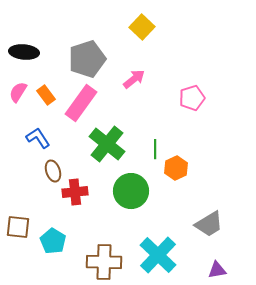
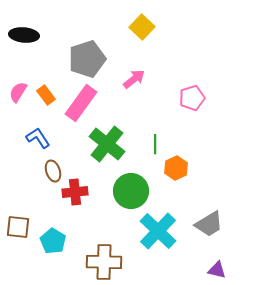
black ellipse: moved 17 px up
green line: moved 5 px up
cyan cross: moved 24 px up
purple triangle: rotated 24 degrees clockwise
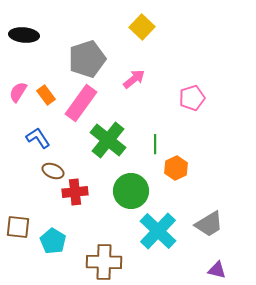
green cross: moved 1 px right, 4 px up
brown ellipse: rotated 50 degrees counterclockwise
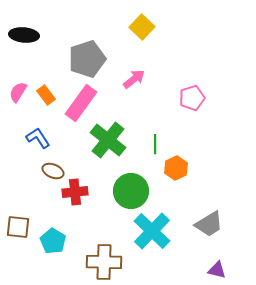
cyan cross: moved 6 px left
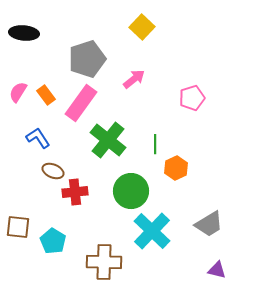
black ellipse: moved 2 px up
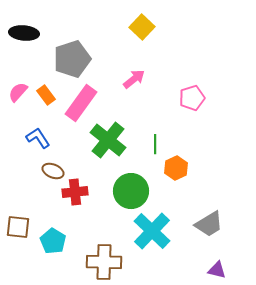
gray pentagon: moved 15 px left
pink semicircle: rotated 10 degrees clockwise
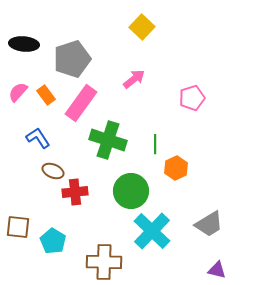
black ellipse: moved 11 px down
green cross: rotated 21 degrees counterclockwise
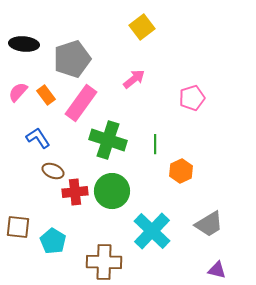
yellow square: rotated 10 degrees clockwise
orange hexagon: moved 5 px right, 3 px down
green circle: moved 19 px left
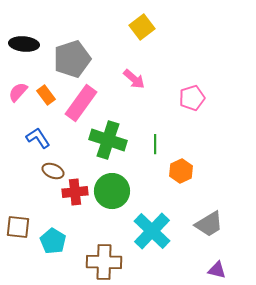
pink arrow: rotated 80 degrees clockwise
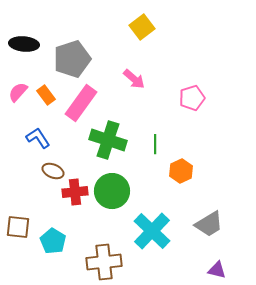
brown cross: rotated 8 degrees counterclockwise
